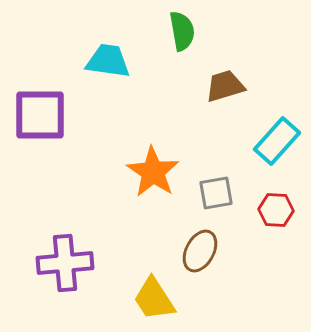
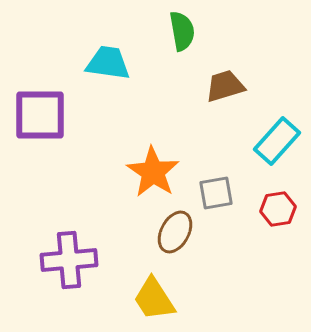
cyan trapezoid: moved 2 px down
red hexagon: moved 2 px right, 1 px up; rotated 12 degrees counterclockwise
brown ellipse: moved 25 px left, 19 px up
purple cross: moved 4 px right, 3 px up
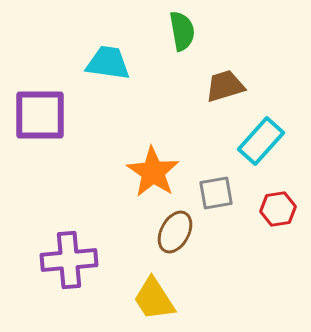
cyan rectangle: moved 16 px left
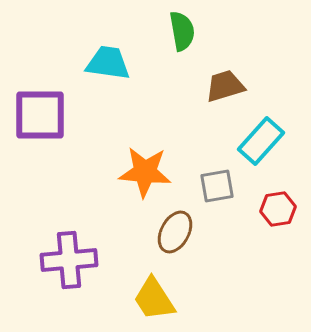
orange star: moved 8 px left; rotated 28 degrees counterclockwise
gray square: moved 1 px right, 7 px up
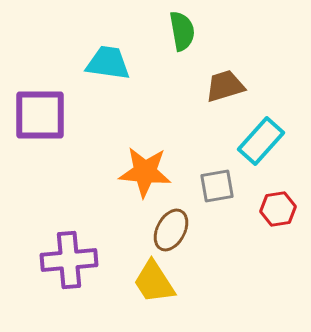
brown ellipse: moved 4 px left, 2 px up
yellow trapezoid: moved 17 px up
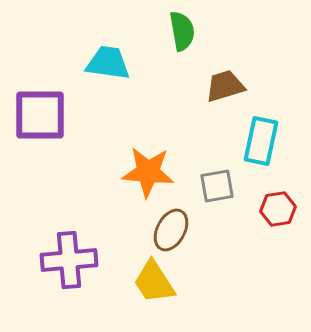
cyan rectangle: rotated 30 degrees counterclockwise
orange star: moved 3 px right
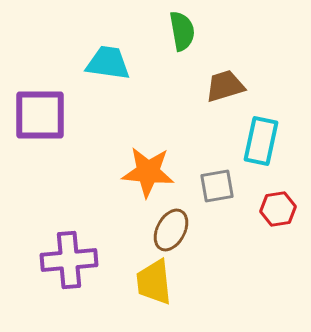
yellow trapezoid: rotated 27 degrees clockwise
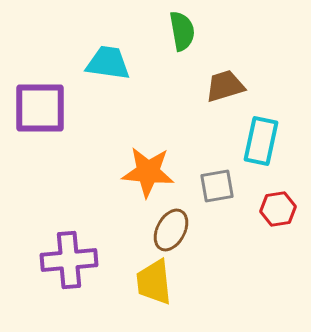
purple square: moved 7 px up
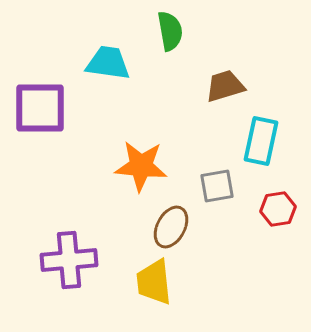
green semicircle: moved 12 px left
orange star: moved 7 px left, 6 px up
brown ellipse: moved 3 px up
